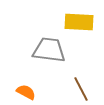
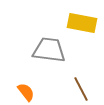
yellow rectangle: moved 3 px right, 1 px down; rotated 8 degrees clockwise
orange semicircle: rotated 24 degrees clockwise
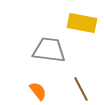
orange semicircle: moved 12 px right, 1 px up
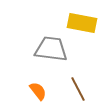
gray trapezoid: moved 2 px right, 1 px up
brown line: moved 3 px left
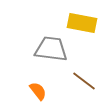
brown line: moved 6 px right, 8 px up; rotated 25 degrees counterclockwise
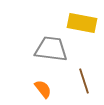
brown line: rotated 35 degrees clockwise
orange semicircle: moved 5 px right, 2 px up
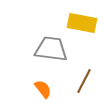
brown line: rotated 45 degrees clockwise
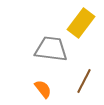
yellow rectangle: moved 1 px left; rotated 64 degrees counterclockwise
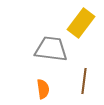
brown line: rotated 20 degrees counterclockwise
orange semicircle: rotated 30 degrees clockwise
